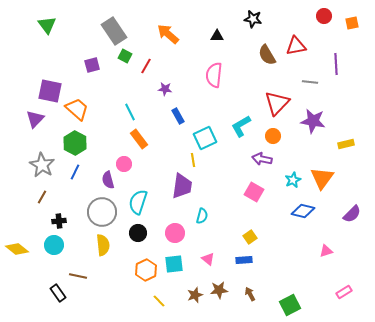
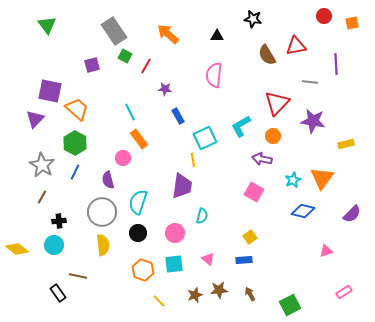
pink circle at (124, 164): moved 1 px left, 6 px up
orange hexagon at (146, 270): moved 3 px left; rotated 15 degrees counterclockwise
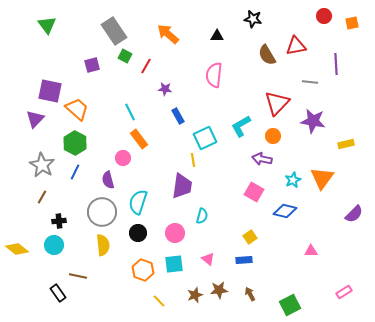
blue diamond at (303, 211): moved 18 px left
purple semicircle at (352, 214): moved 2 px right
pink triangle at (326, 251): moved 15 px left; rotated 16 degrees clockwise
